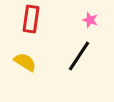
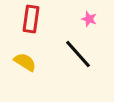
pink star: moved 1 px left, 1 px up
black line: moved 1 px left, 2 px up; rotated 76 degrees counterclockwise
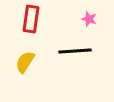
black line: moved 3 px left, 3 px up; rotated 52 degrees counterclockwise
yellow semicircle: rotated 90 degrees counterclockwise
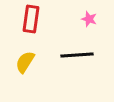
black line: moved 2 px right, 4 px down
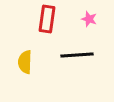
red rectangle: moved 16 px right
yellow semicircle: rotated 30 degrees counterclockwise
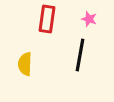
black line: moved 3 px right; rotated 76 degrees counterclockwise
yellow semicircle: moved 2 px down
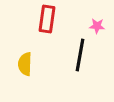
pink star: moved 8 px right, 7 px down; rotated 14 degrees counterclockwise
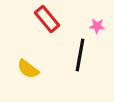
red rectangle: rotated 48 degrees counterclockwise
yellow semicircle: moved 3 px right, 5 px down; rotated 55 degrees counterclockwise
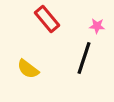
black line: moved 4 px right, 3 px down; rotated 8 degrees clockwise
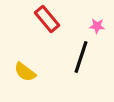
black line: moved 3 px left, 1 px up
yellow semicircle: moved 3 px left, 3 px down
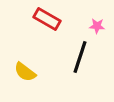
red rectangle: rotated 20 degrees counterclockwise
black line: moved 1 px left
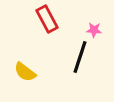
red rectangle: rotated 32 degrees clockwise
pink star: moved 3 px left, 4 px down
